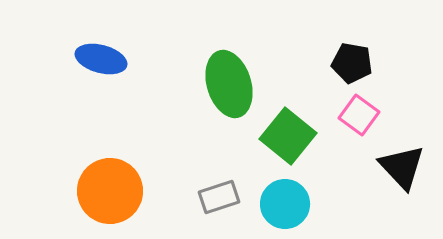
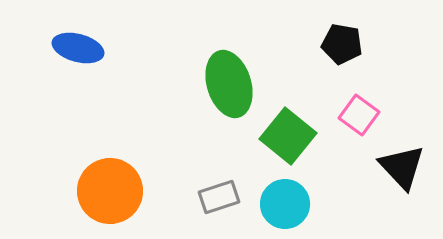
blue ellipse: moved 23 px left, 11 px up
black pentagon: moved 10 px left, 19 px up
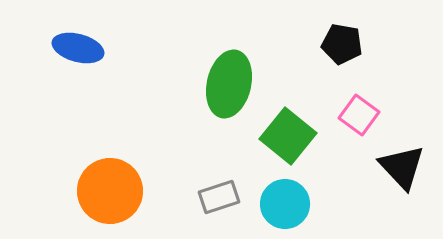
green ellipse: rotated 30 degrees clockwise
